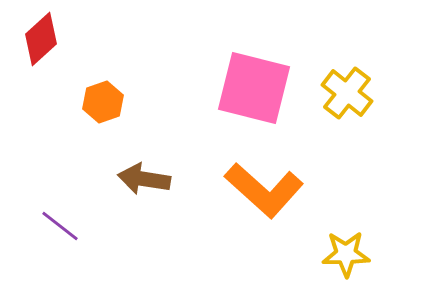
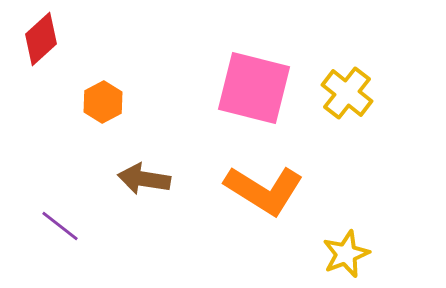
orange hexagon: rotated 9 degrees counterclockwise
orange L-shape: rotated 10 degrees counterclockwise
yellow star: rotated 21 degrees counterclockwise
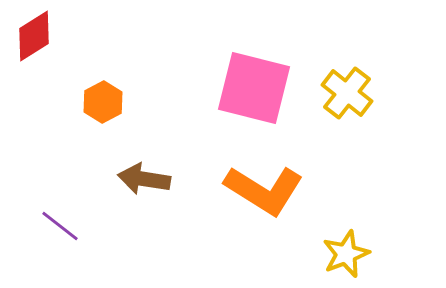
red diamond: moved 7 px left, 3 px up; rotated 10 degrees clockwise
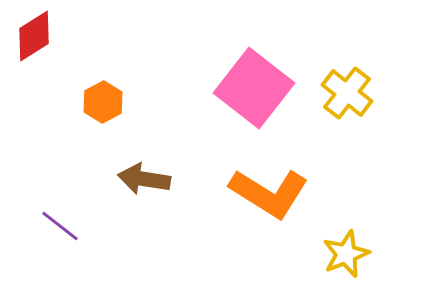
pink square: rotated 24 degrees clockwise
orange L-shape: moved 5 px right, 3 px down
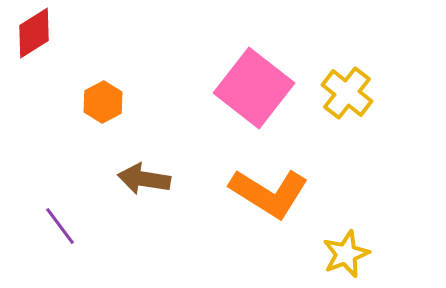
red diamond: moved 3 px up
purple line: rotated 15 degrees clockwise
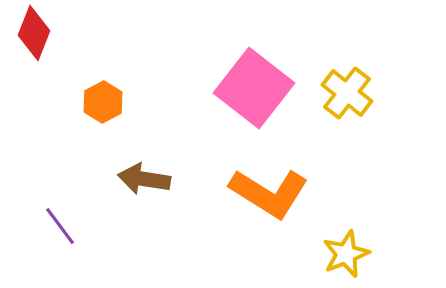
red diamond: rotated 36 degrees counterclockwise
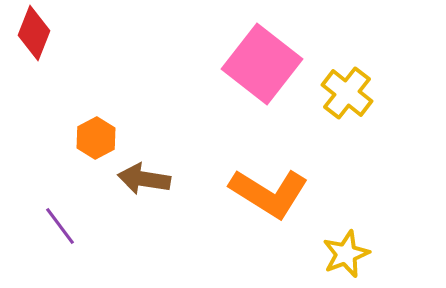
pink square: moved 8 px right, 24 px up
orange hexagon: moved 7 px left, 36 px down
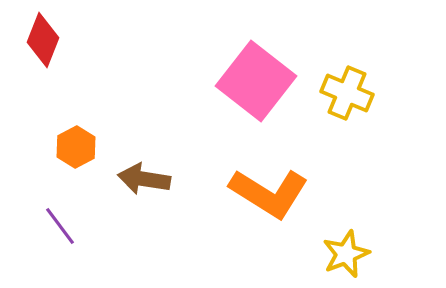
red diamond: moved 9 px right, 7 px down
pink square: moved 6 px left, 17 px down
yellow cross: rotated 15 degrees counterclockwise
orange hexagon: moved 20 px left, 9 px down
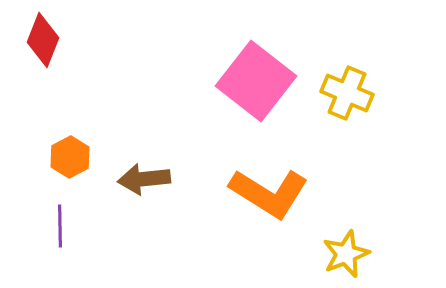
orange hexagon: moved 6 px left, 10 px down
brown arrow: rotated 15 degrees counterclockwise
purple line: rotated 36 degrees clockwise
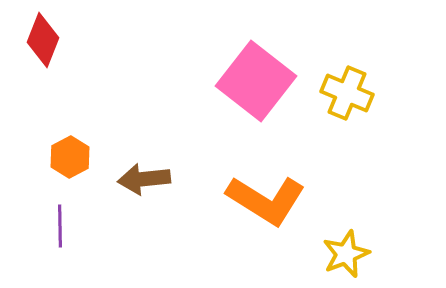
orange L-shape: moved 3 px left, 7 px down
